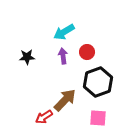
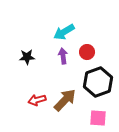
red arrow: moved 7 px left, 17 px up; rotated 18 degrees clockwise
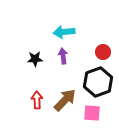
cyan arrow: rotated 25 degrees clockwise
red circle: moved 16 px right
black star: moved 8 px right, 2 px down
red arrow: rotated 102 degrees clockwise
pink square: moved 6 px left, 5 px up
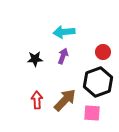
purple arrow: rotated 28 degrees clockwise
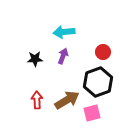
brown arrow: moved 2 px right; rotated 15 degrees clockwise
pink square: rotated 18 degrees counterclockwise
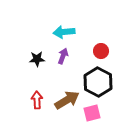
red circle: moved 2 px left, 1 px up
black star: moved 2 px right
black hexagon: rotated 12 degrees counterclockwise
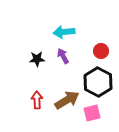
purple arrow: rotated 49 degrees counterclockwise
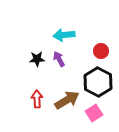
cyan arrow: moved 3 px down
purple arrow: moved 4 px left, 3 px down
red arrow: moved 1 px up
pink square: moved 2 px right; rotated 18 degrees counterclockwise
